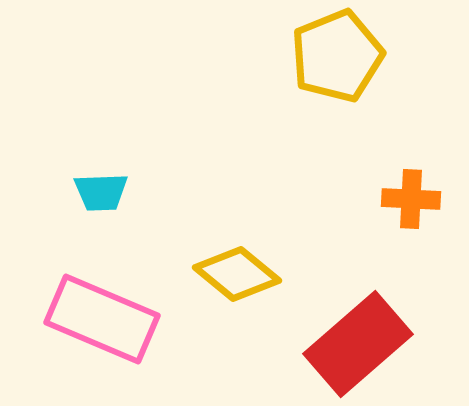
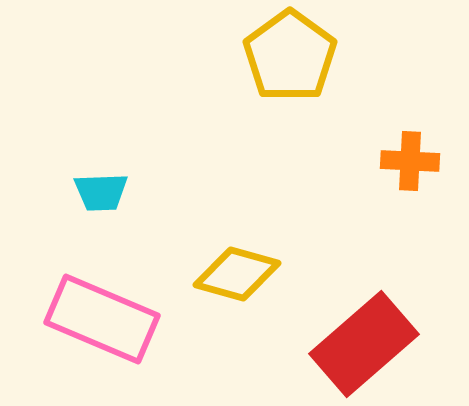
yellow pentagon: moved 47 px left; rotated 14 degrees counterclockwise
orange cross: moved 1 px left, 38 px up
yellow diamond: rotated 24 degrees counterclockwise
red rectangle: moved 6 px right
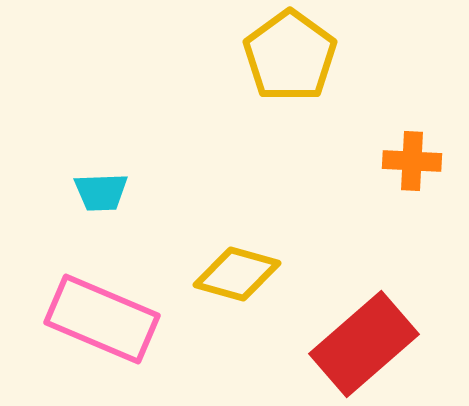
orange cross: moved 2 px right
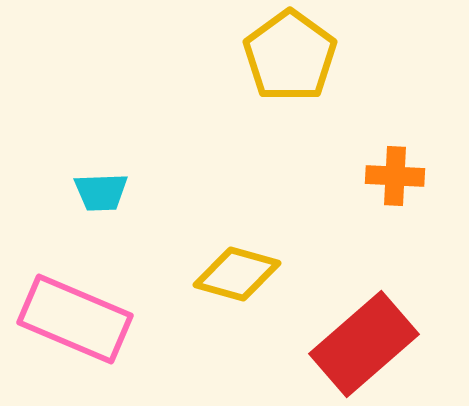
orange cross: moved 17 px left, 15 px down
pink rectangle: moved 27 px left
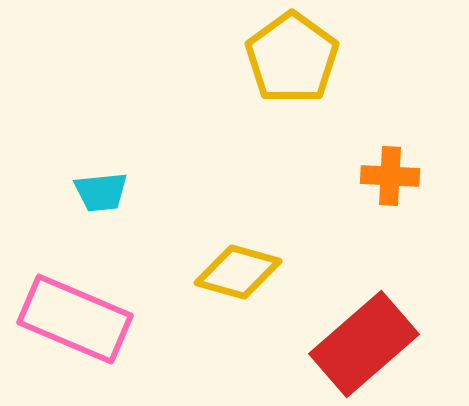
yellow pentagon: moved 2 px right, 2 px down
orange cross: moved 5 px left
cyan trapezoid: rotated 4 degrees counterclockwise
yellow diamond: moved 1 px right, 2 px up
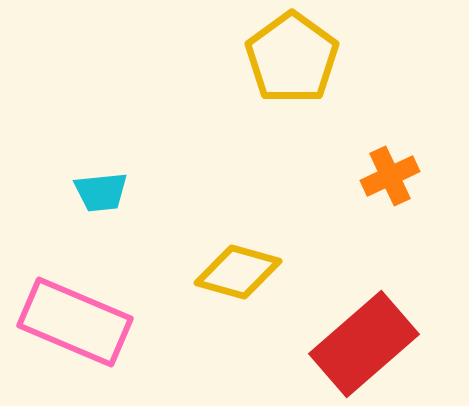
orange cross: rotated 28 degrees counterclockwise
pink rectangle: moved 3 px down
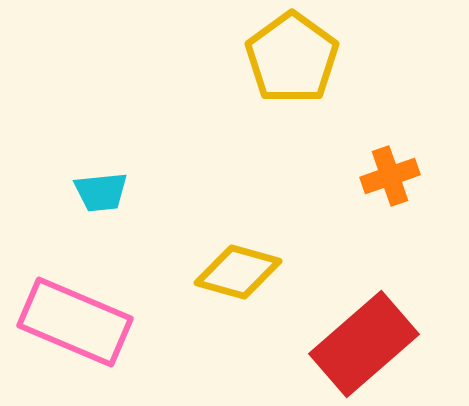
orange cross: rotated 6 degrees clockwise
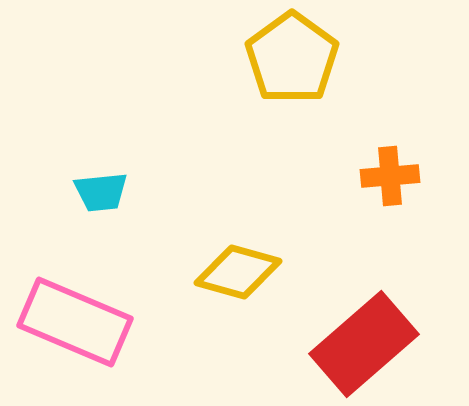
orange cross: rotated 14 degrees clockwise
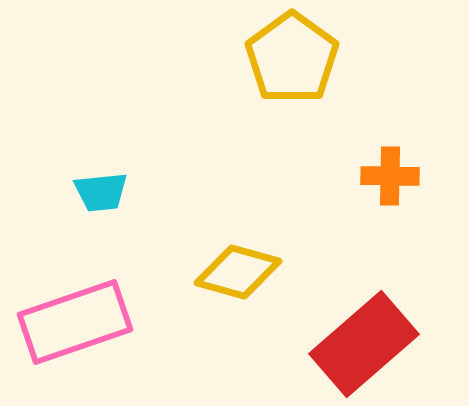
orange cross: rotated 6 degrees clockwise
pink rectangle: rotated 42 degrees counterclockwise
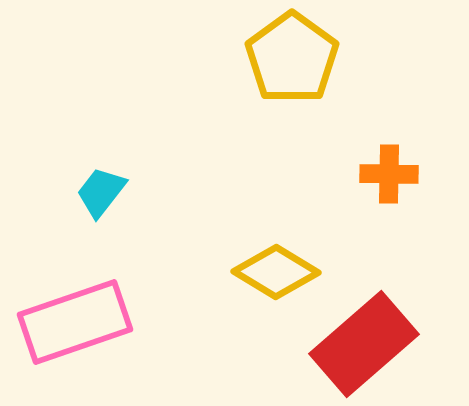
orange cross: moved 1 px left, 2 px up
cyan trapezoid: rotated 134 degrees clockwise
yellow diamond: moved 38 px right; rotated 16 degrees clockwise
